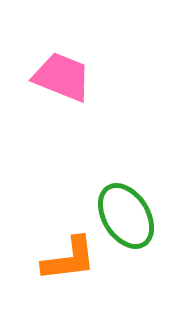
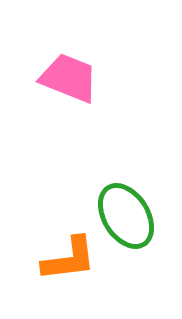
pink trapezoid: moved 7 px right, 1 px down
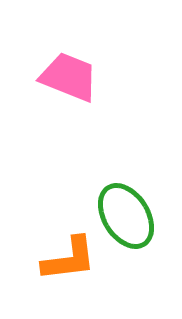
pink trapezoid: moved 1 px up
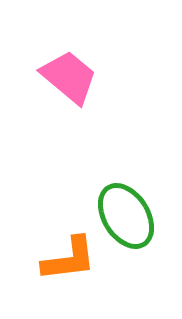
pink trapezoid: rotated 18 degrees clockwise
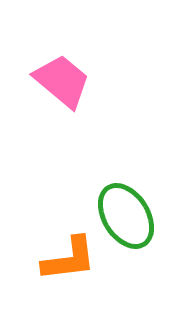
pink trapezoid: moved 7 px left, 4 px down
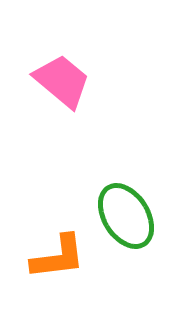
orange L-shape: moved 11 px left, 2 px up
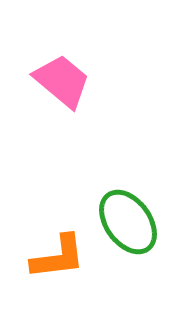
green ellipse: moved 2 px right, 6 px down; rotated 4 degrees counterclockwise
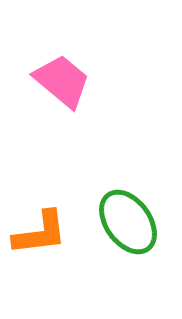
orange L-shape: moved 18 px left, 24 px up
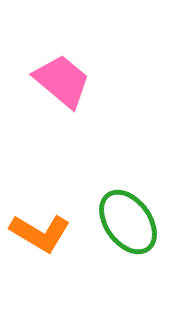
orange L-shape: rotated 38 degrees clockwise
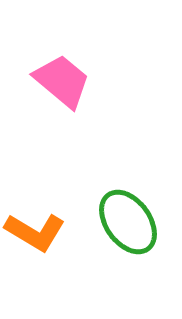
orange L-shape: moved 5 px left, 1 px up
